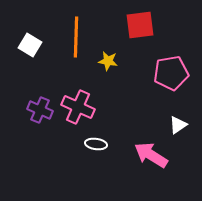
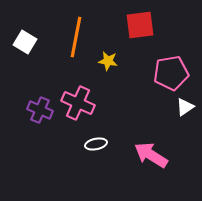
orange line: rotated 9 degrees clockwise
white square: moved 5 px left, 3 px up
pink cross: moved 4 px up
white triangle: moved 7 px right, 18 px up
white ellipse: rotated 20 degrees counterclockwise
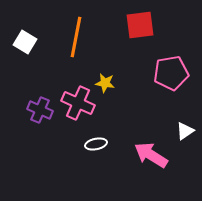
yellow star: moved 3 px left, 22 px down
white triangle: moved 24 px down
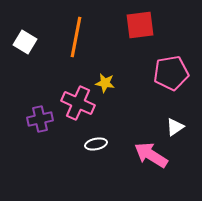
purple cross: moved 9 px down; rotated 35 degrees counterclockwise
white triangle: moved 10 px left, 4 px up
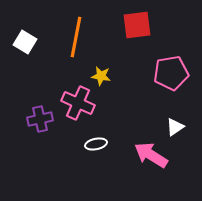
red square: moved 3 px left
yellow star: moved 4 px left, 7 px up
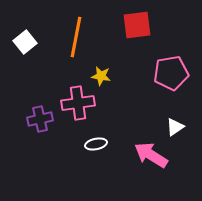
white square: rotated 20 degrees clockwise
pink cross: rotated 32 degrees counterclockwise
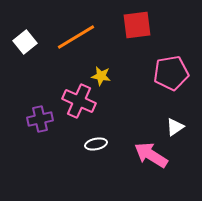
orange line: rotated 48 degrees clockwise
pink cross: moved 1 px right, 2 px up; rotated 32 degrees clockwise
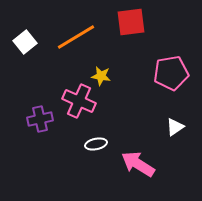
red square: moved 6 px left, 3 px up
pink arrow: moved 13 px left, 9 px down
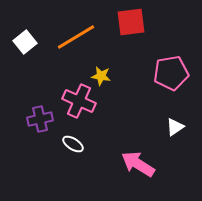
white ellipse: moved 23 px left; rotated 45 degrees clockwise
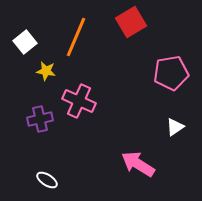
red square: rotated 24 degrees counterclockwise
orange line: rotated 36 degrees counterclockwise
yellow star: moved 55 px left, 5 px up
white ellipse: moved 26 px left, 36 px down
